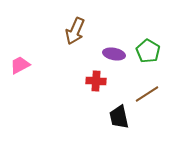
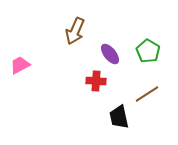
purple ellipse: moved 4 px left; rotated 40 degrees clockwise
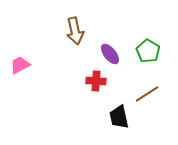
brown arrow: rotated 36 degrees counterclockwise
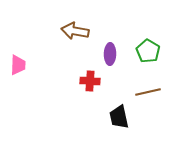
brown arrow: rotated 112 degrees clockwise
purple ellipse: rotated 40 degrees clockwise
pink trapezoid: moved 2 px left; rotated 120 degrees clockwise
red cross: moved 6 px left
brown line: moved 1 px right, 2 px up; rotated 20 degrees clockwise
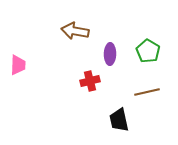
red cross: rotated 18 degrees counterclockwise
brown line: moved 1 px left
black trapezoid: moved 3 px down
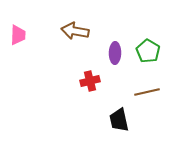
purple ellipse: moved 5 px right, 1 px up
pink trapezoid: moved 30 px up
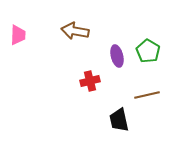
purple ellipse: moved 2 px right, 3 px down; rotated 15 degrees counterclockwise
brown line: moved 3 px down
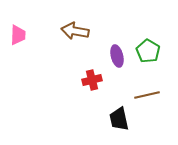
red cross: moved 2 px right, 1 px up
black trapezoid: moved 1 px up
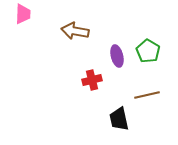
pink trapezoid: moved 5 px right, 21 px up
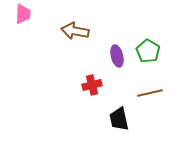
red cross: moved 5 px down
brown line: moved 3 px right, 2 px up
